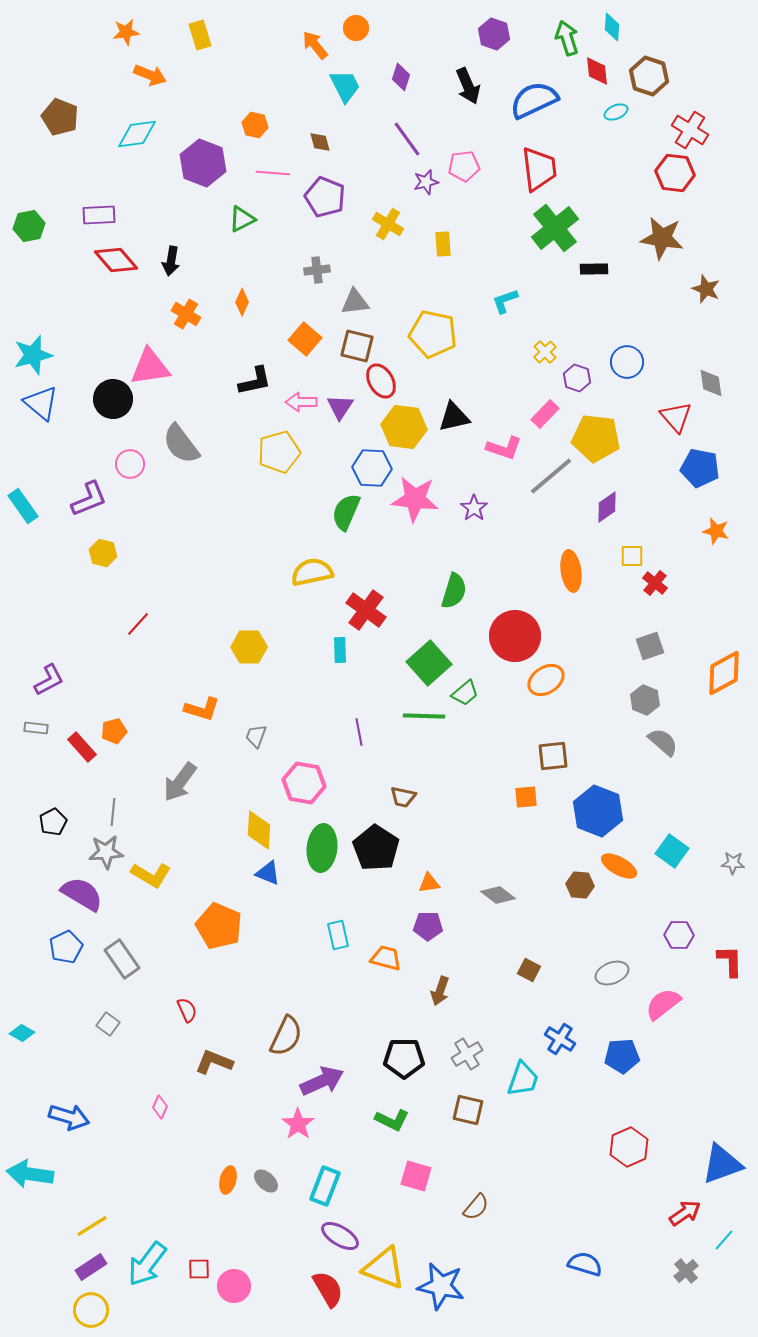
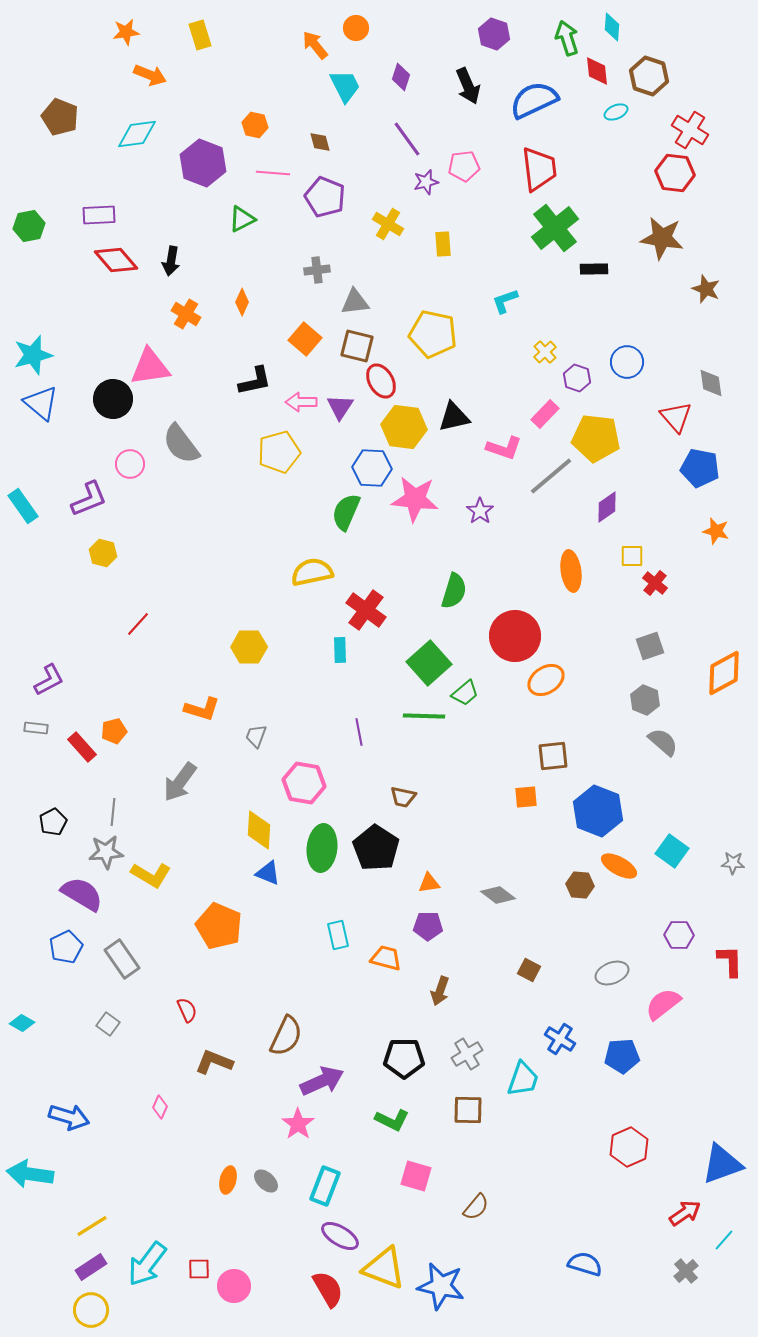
purple star at (474, 508): moved 6 px right, 3 px down
cyan diamond at (22, 1033): moved 10 px up
brown square at (468, 1110): rotated 12 degrees counterclockwise
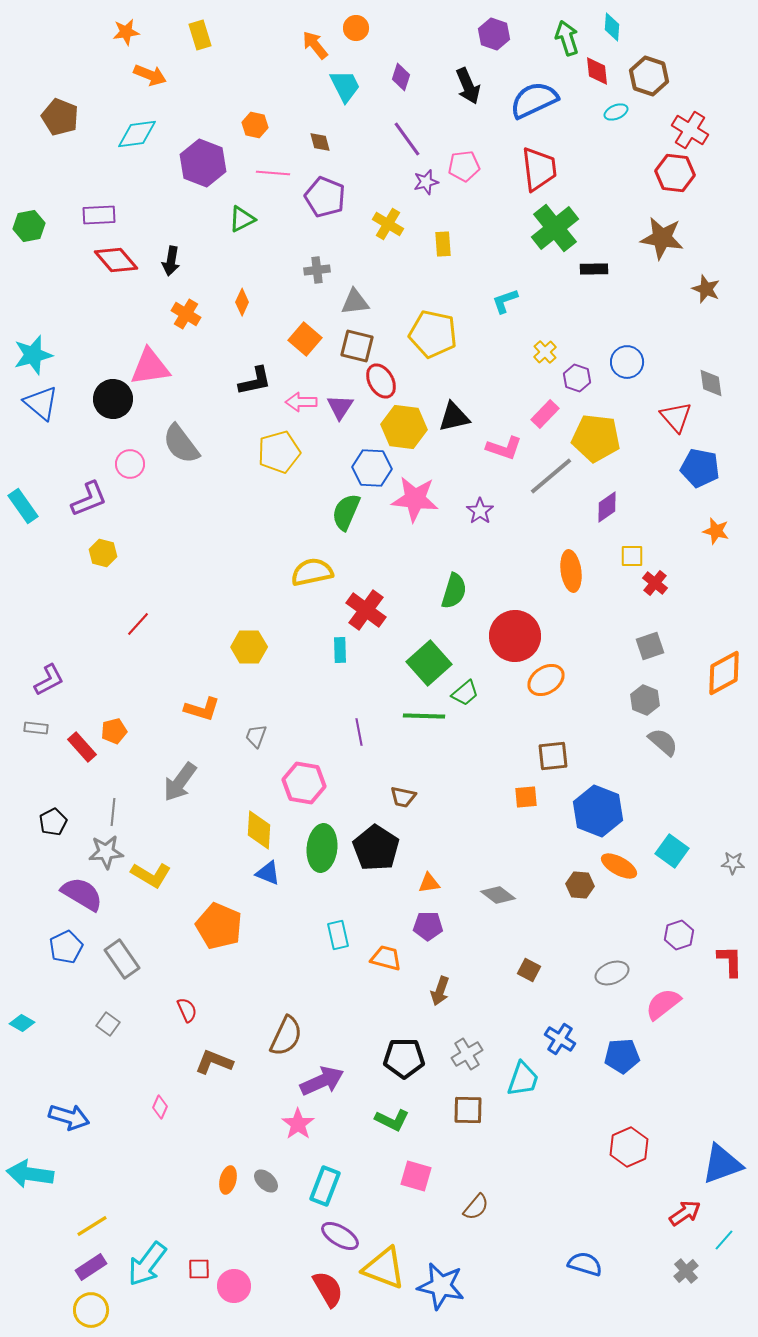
purple hexagon at (679, 935): rotated 20 degrees counterclockwise
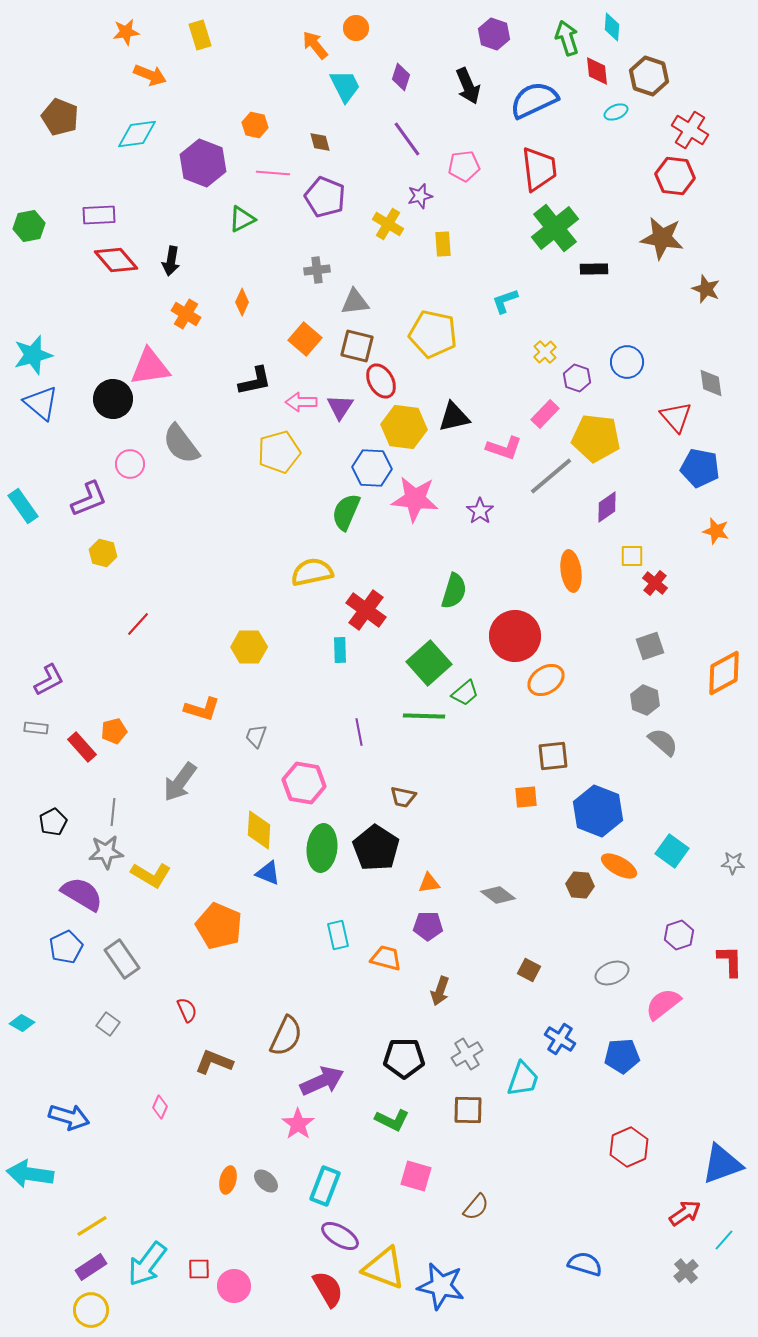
red hexagon at (675, 173): moved 3 px down
purple star at (426, 182): moved 6 px left, 14 px down
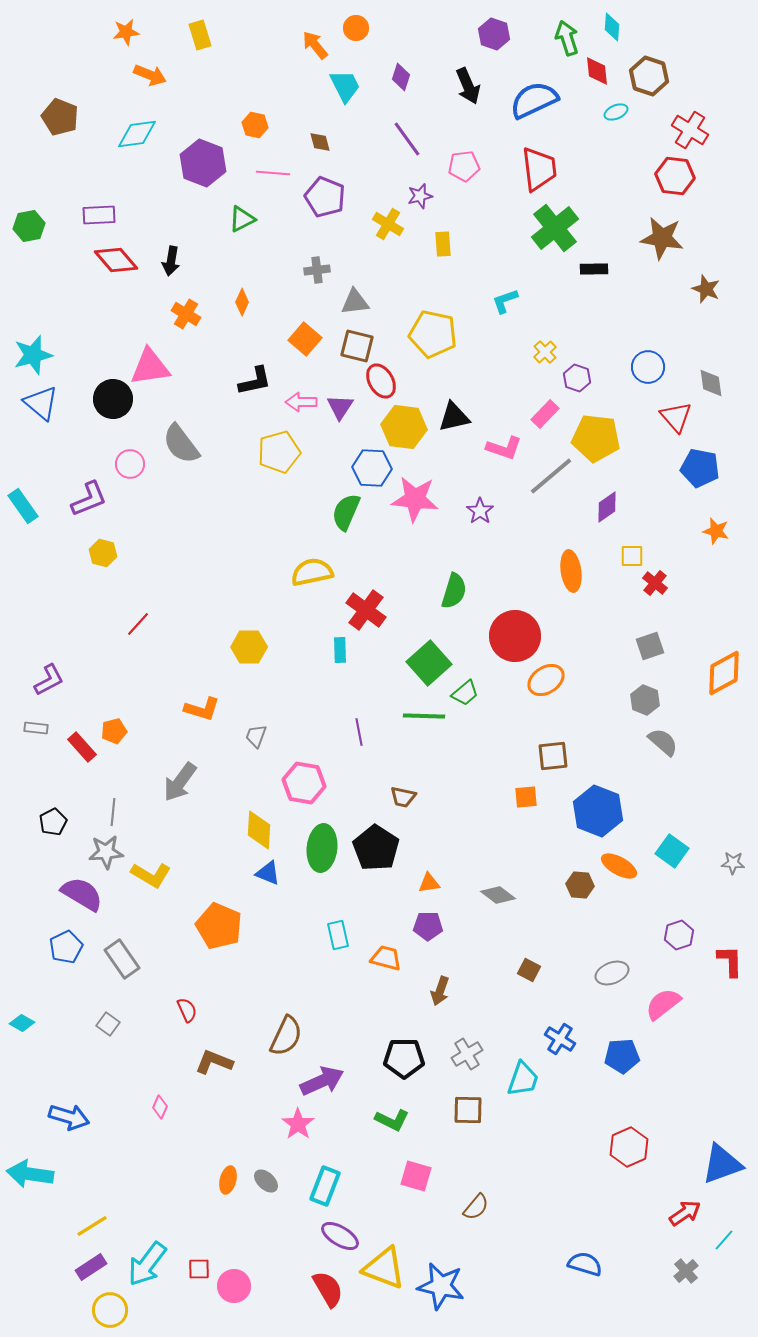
blue circle at (627, 362): moved 21 px right, 5 px down
yellow circle at (91, 1310): moved 19 px right
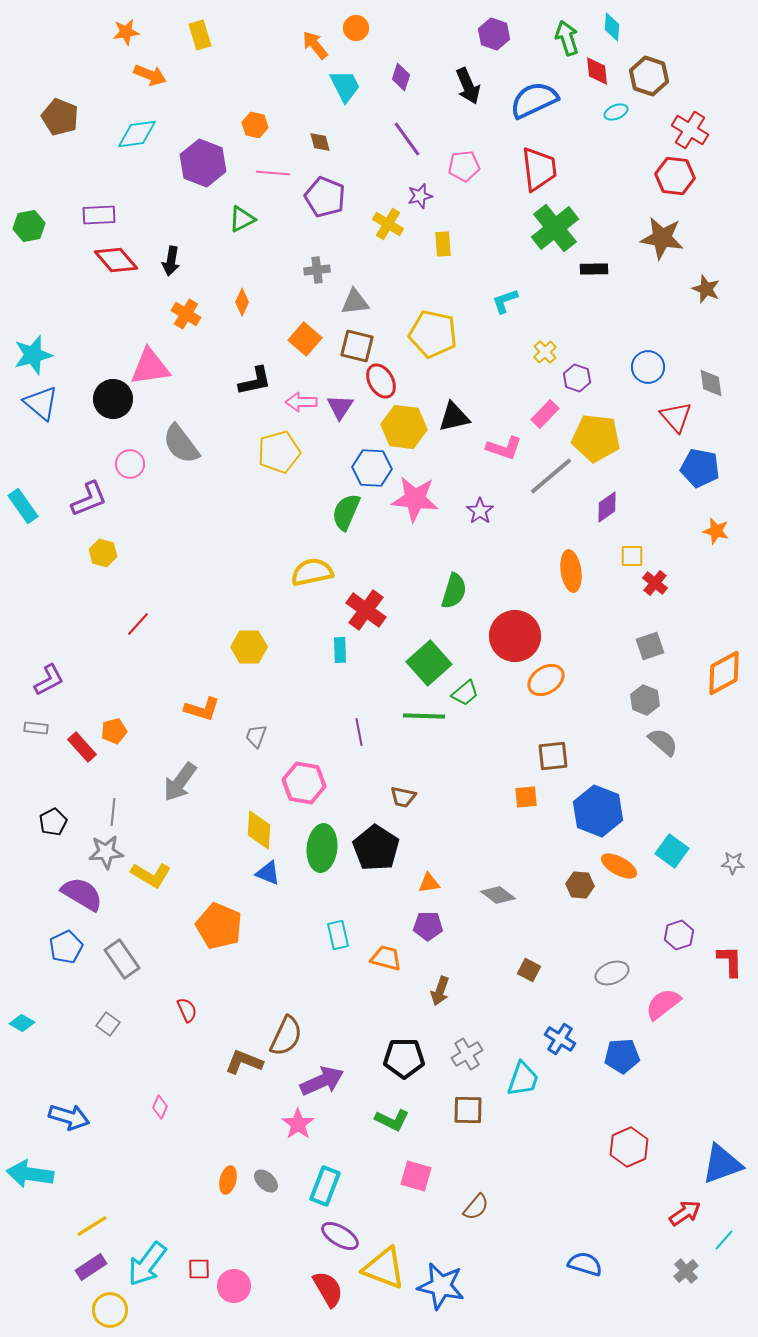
brown L-shape at (214, 1062): moved 30 px right
